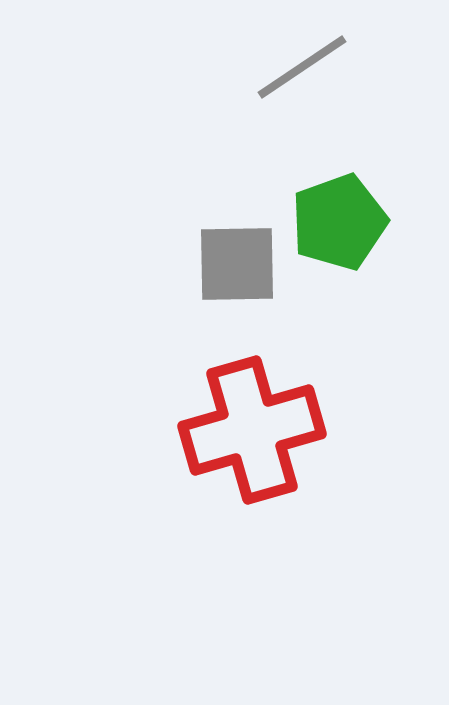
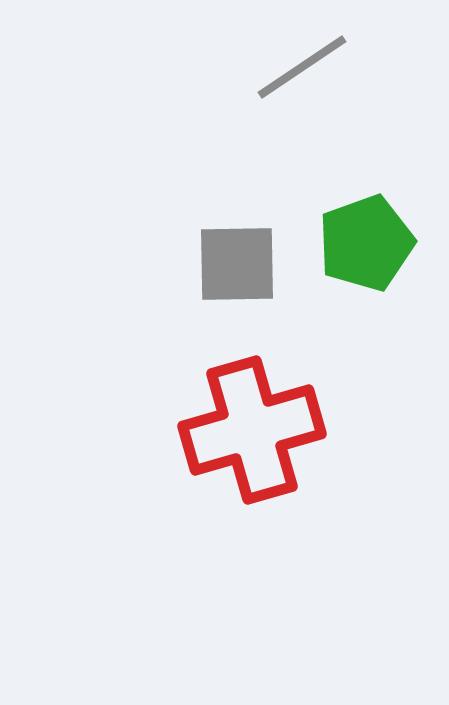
green pentagon: moved 27 px right, 21 px down
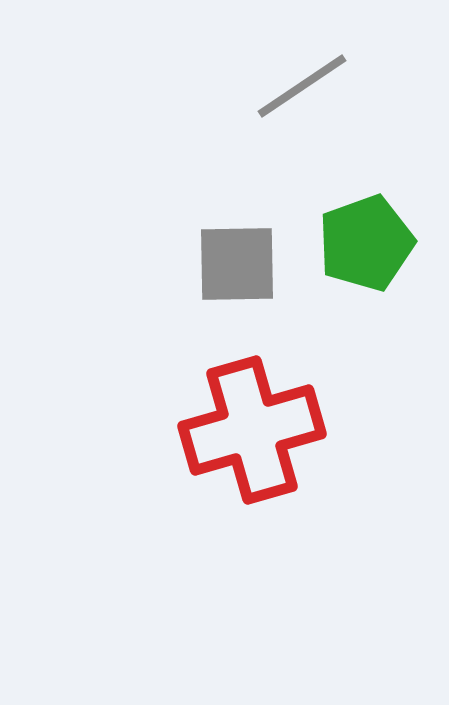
gray line: moved 19 px down
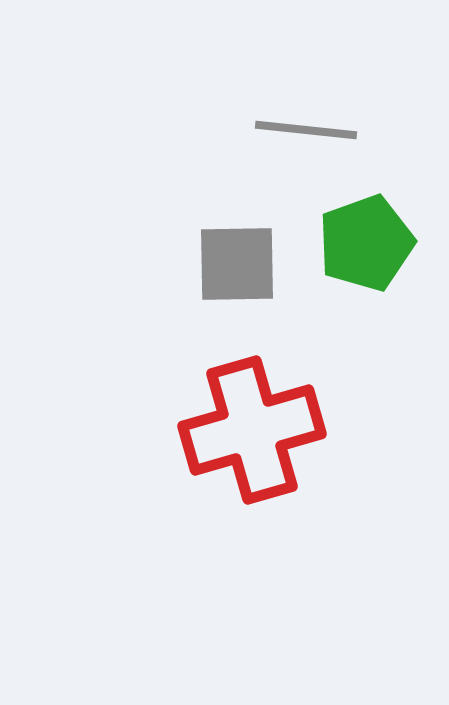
gray line: moved 4 px right, 44 px down; rotated 40 degrees clockwise
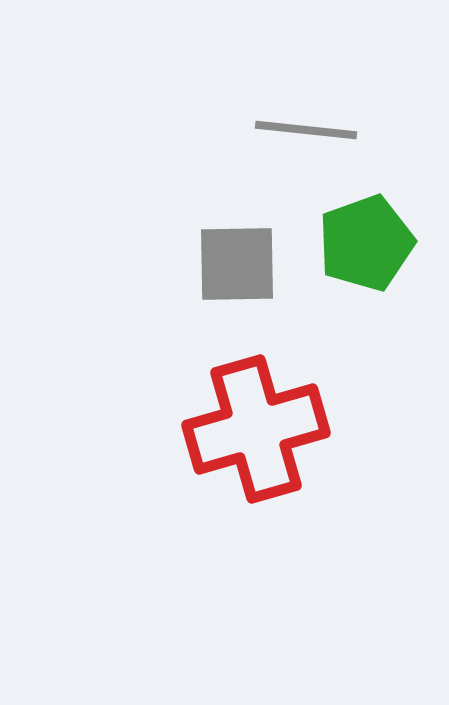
red cross: moved 4 px right, 1 px up
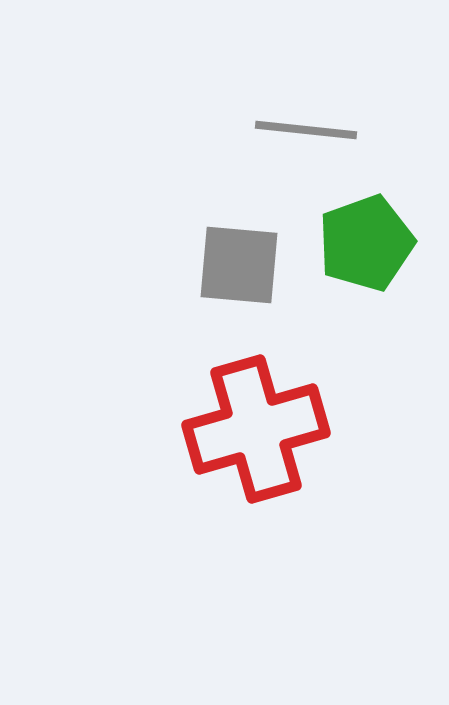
gray square: moved 2 px right, 1 px down; rotated 6 degrees clockwise
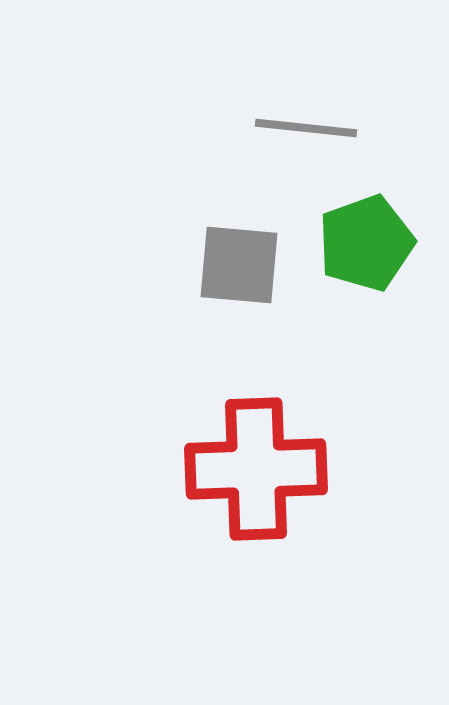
gray line: moved 2 px up
red cross: moved 40 px down; rotated 14 degrees clockwise
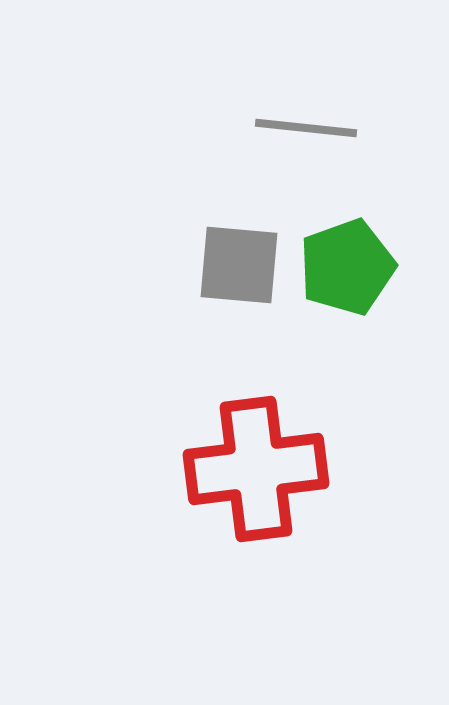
green pentagon: moved 19 px left, 24 px down
red cross: rotated 5 degrees counterclockwise
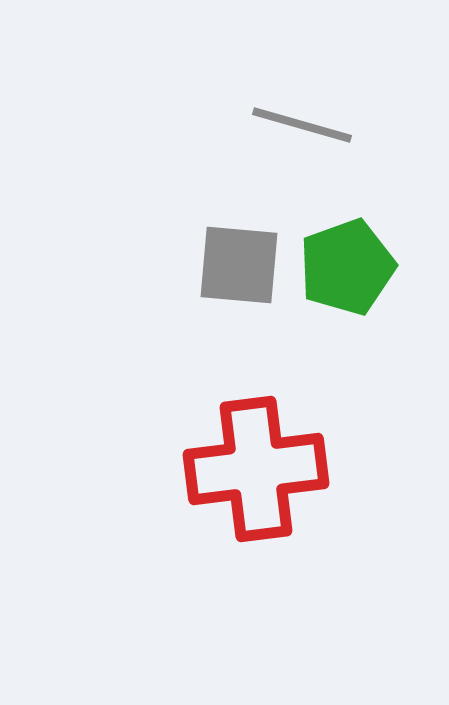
gray line: moved 4 px left, 3 px up; rotated 10 degrees clockwise
